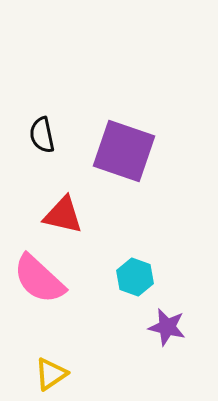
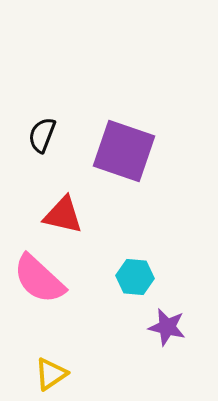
black semicircle: rotated 33 degrees clockwise
cyan hexagon: rotated 15 degrees counterclockwise
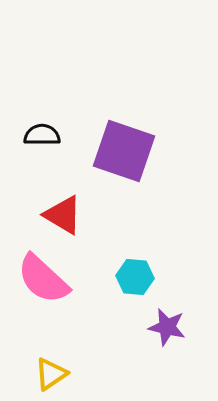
black semicircle: rotated 69 degrees clockwise
red triangle: rotated 18 degrees clockwise
pink semicircle: moved 4 px right
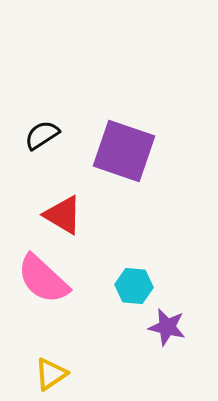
black semicircle: rotated 33 degrees counterclockwise
cyan hexagon: moved 1 px left, 9 px down
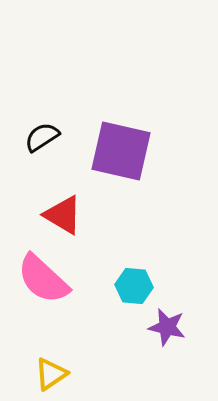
black semicircle: moved 2 px down
purple square: moved 3 px left; rotated 6 degrees counterclockwise
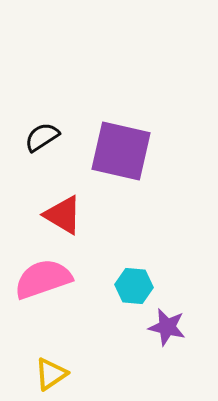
pink semicircle: rotated 118 degrees clockwise
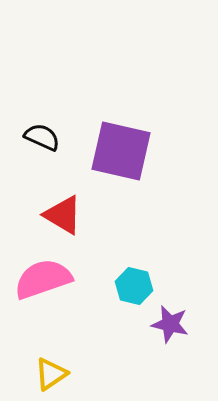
black semicircle: rotated 57 degrees clockwise
cyan hexagon: rotated 9 degrees clockwise
purple star: moved 3 px right, 3 px up
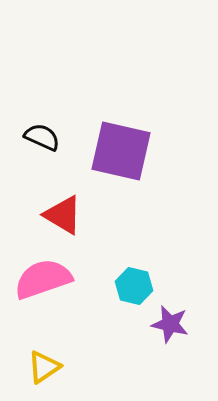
yellow triangle: moved 7 px left, 7 px up
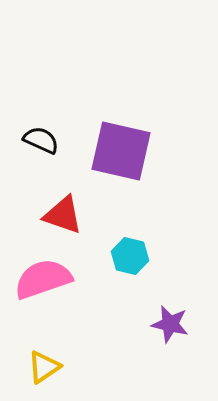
black semicircle: moved 1 px left, 3 px down
red triangle: rotated 12 degrees counterclockwise
cyan hexagon: moved 4 px left, 30 px up
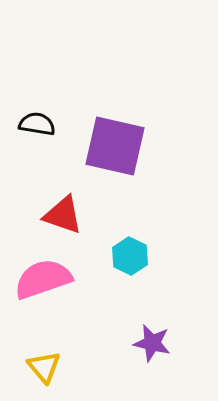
black semicircle: moved 4 px left, 16 px up; rotated 15 degrees counterclockwise
purple square: moved 6 px left, 5 px up
cyan hexagon: rotated 12 degrees clockwise
purple star: moved 18 px left, 19 px down
yellow triangle: rotated 36 degrees counterclockwise
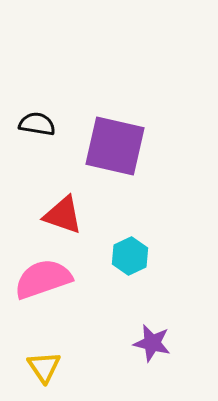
cyan hexagon: rotated 9 degrees clockwise
yellow triangle: rotated 6 degrees clockwise
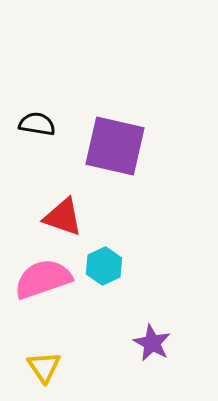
red triangle: moved 2 px down
cyan hexagon: moved 26 px left, 10 px down
purple star: rotated 15 degrees clockwise
